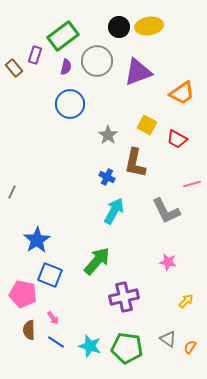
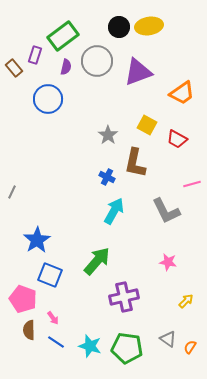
blue circle: moved 22 px left, 5 px up
pink pentagon: moved 5 px down; rotated 8 degrees clockwise
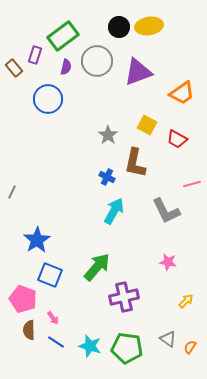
green arrow: moved 6 px down
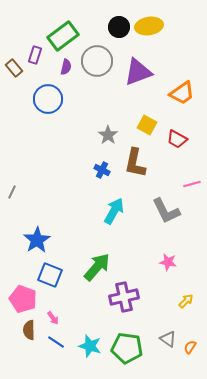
blue cross: moved 5 px left, 7 px up
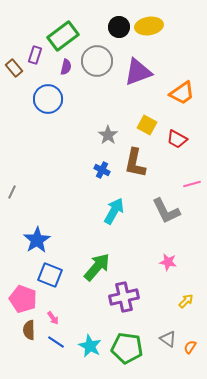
cyan star: rotated 10 degrees clockwise
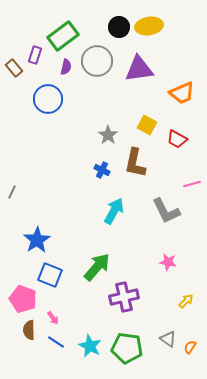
purple triangle: moved 1 px right, 3 px up; rotated 12 degrees clockwise
orange trapezoid: rotated 12 degrees clockwise
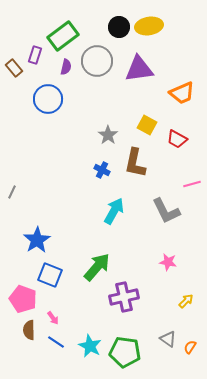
green pentagon: moved 2 px left, 4 px down
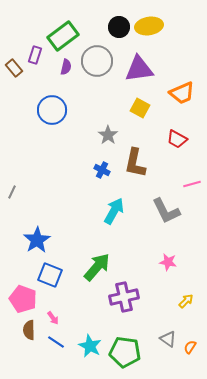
blue circle: moved 4 px right, 11 px down
yellow square: moved 7 px left, 17 px up
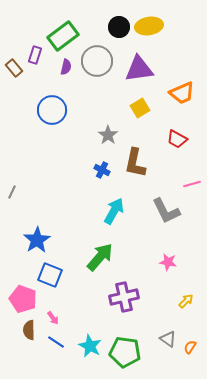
yellow square: rotated 30 degrees clockwise
green arrow: moved 3 px right, 10 px up
